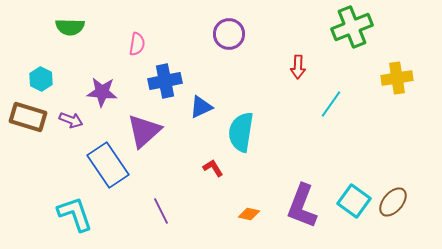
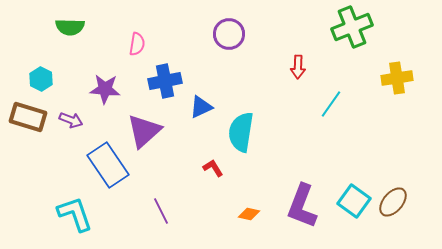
purple star: moved 3 px right, 3 px up
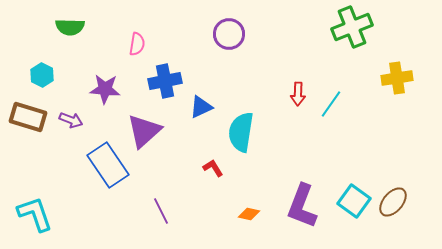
red arrow: moved 27 px down
cyan hexagon: moved 1 px right, 4 px up
cyan L-shape: moved 40 px left
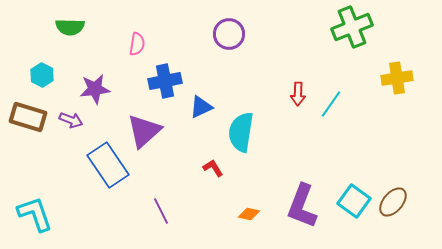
purple star: moved 10 px left; rotated 12 degrees counterclockwise
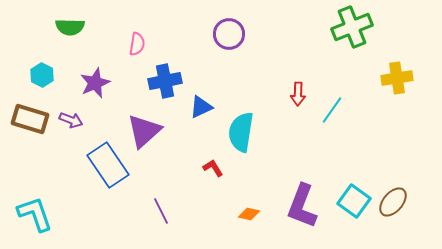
purple star: moved 6 px up; rotated 16 degrees counterclockwise
cyan line: moved 1 px right, 6 px down
brown rectangle: moved 2 px right, 2 px down
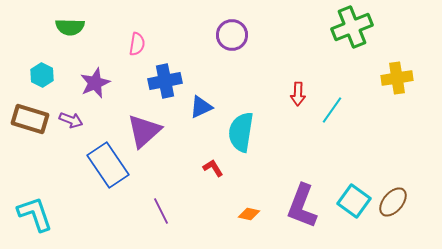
purple circle: moved 3 px right, 1 px down
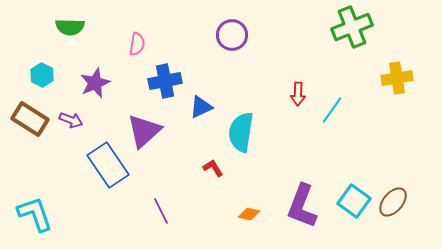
brown rectangle: rotated 15 degrees clockwise
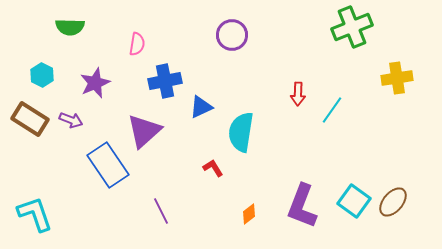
orange diamond: rotated 50 degrees counterclockwise
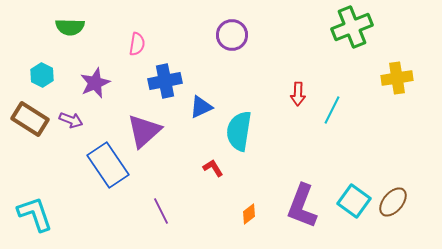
cyan line: rotated 8 degrees counterclockwise
cyan semicircle: moved 2 px left, 1 px up
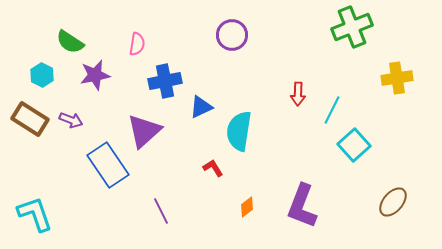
green semicircle: moved 15 px down; rotated 32 degrees clockwise
purple star: moved 8 px up; rotated 12 degrees clockwise
cyan square: moved 56 px up; rotated 12 degrees clockwise
orange diamond: moved 2 px left, 7 px up
